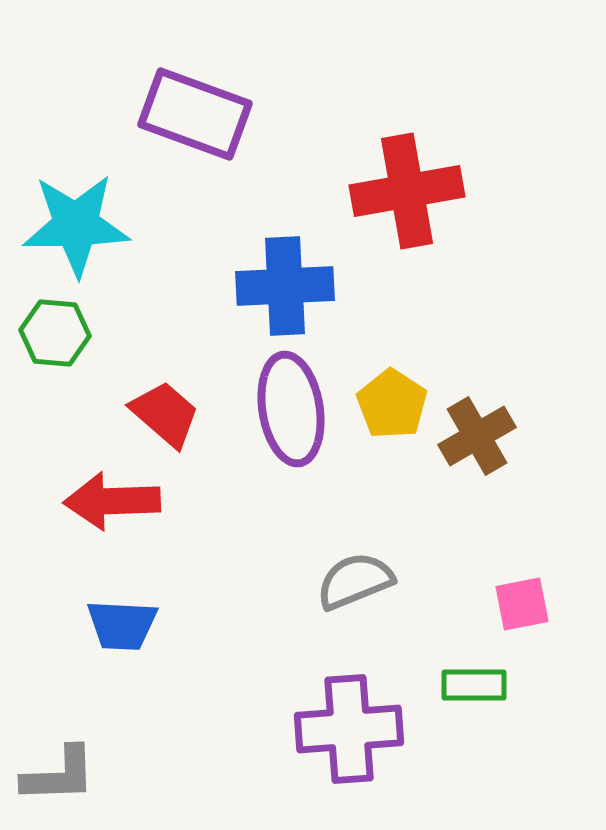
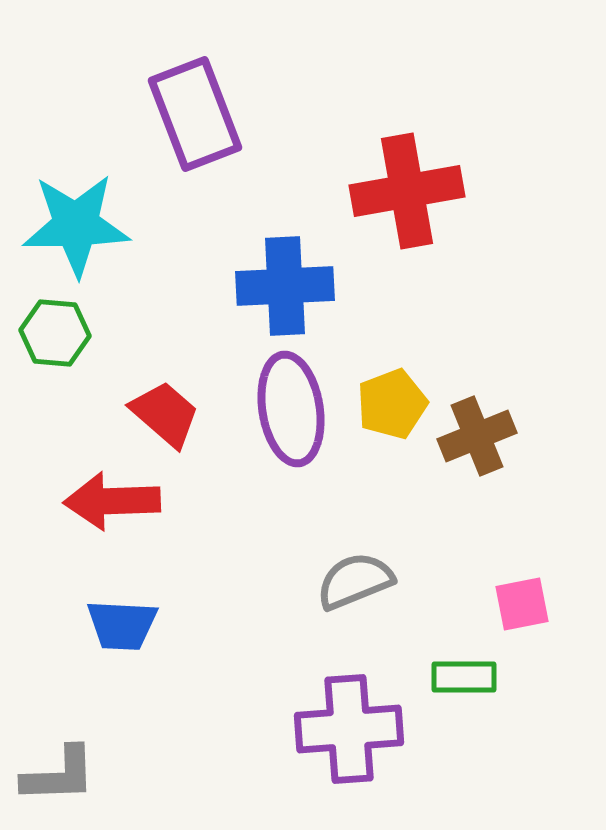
purple rectangle: rotated 49 degrees clockwise
yellow pentagon: rotated 18 degrees clockwise
brown cross: rotated 8 degrees clockwise
green rectangle: moved 10 px left, 8 px up
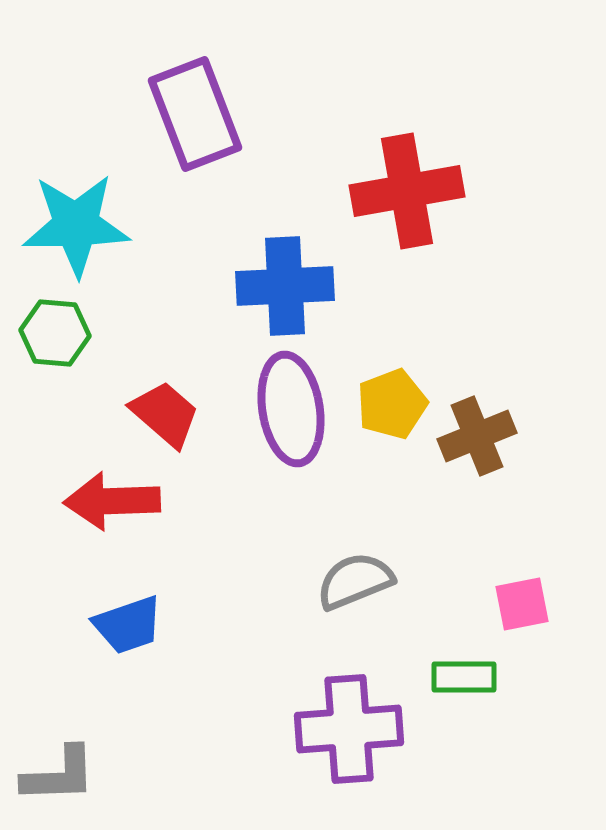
blue trapezoid: moved 6 px right; rotated 22 degrees counterclockwise
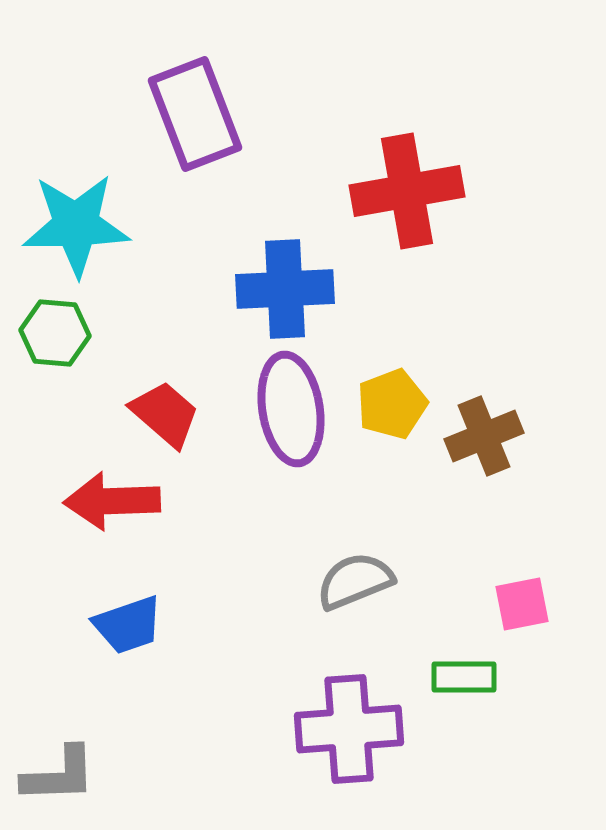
blue cross: moved 3 px down
brown cross: moved 7 px right
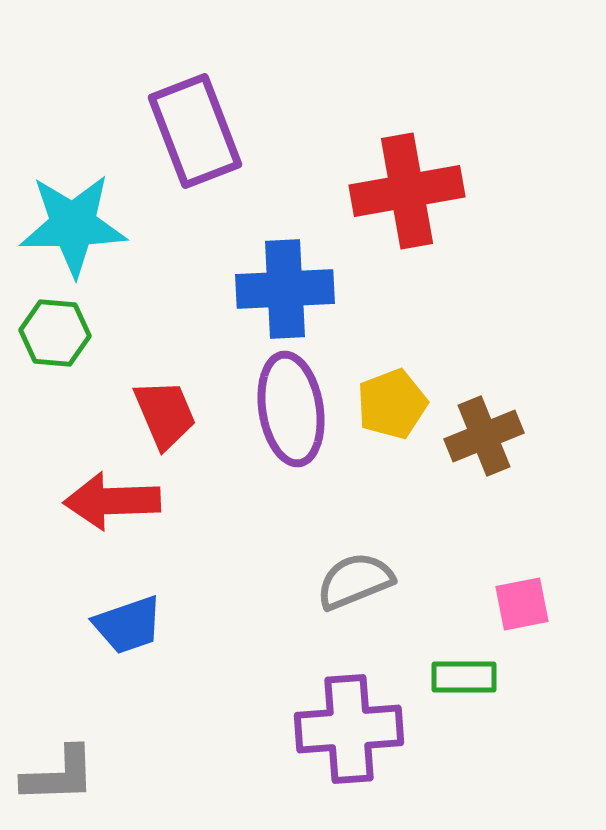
purple rectangle: moved 17 px down
cyan star: moved 3 px left
red trapezoid: rotated 26 degrees clockwise
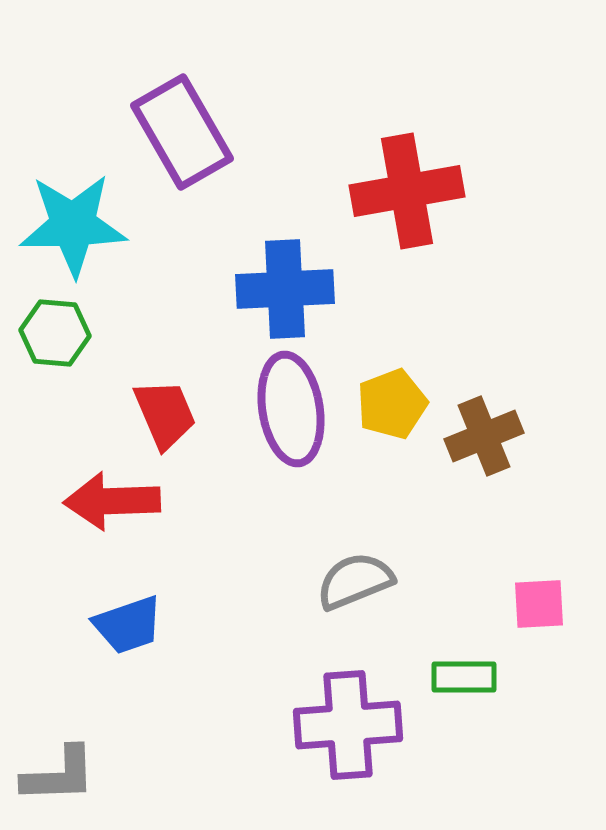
purple rectangle: moved 13 px left, 1 px down; rotated 9 degrees counterclockwise
pink square: moved 17 px right; rotated 8 degrees clockwise
purple cross: moved 1 px left, 4 px up
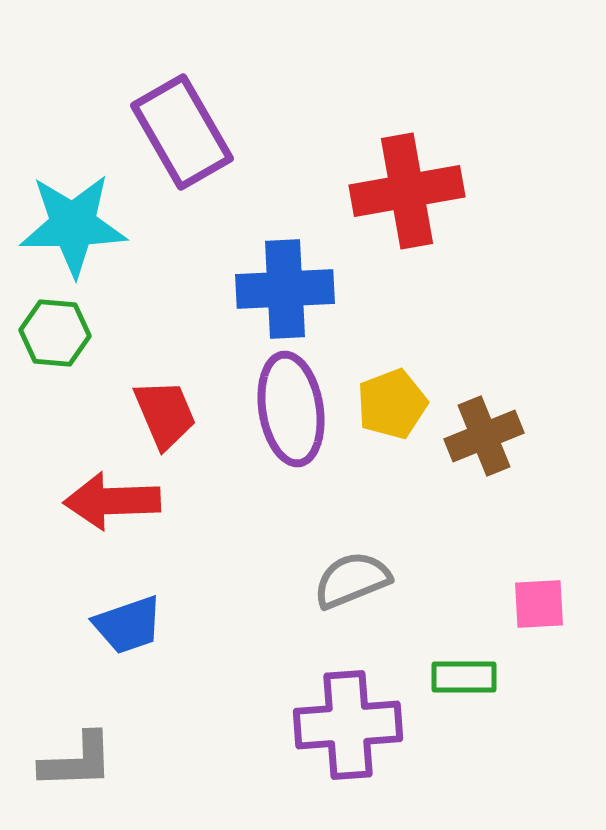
gray semicircle: moved 3 px left, 1 px up
gray L-shape: moved 18 px right, 14 px up
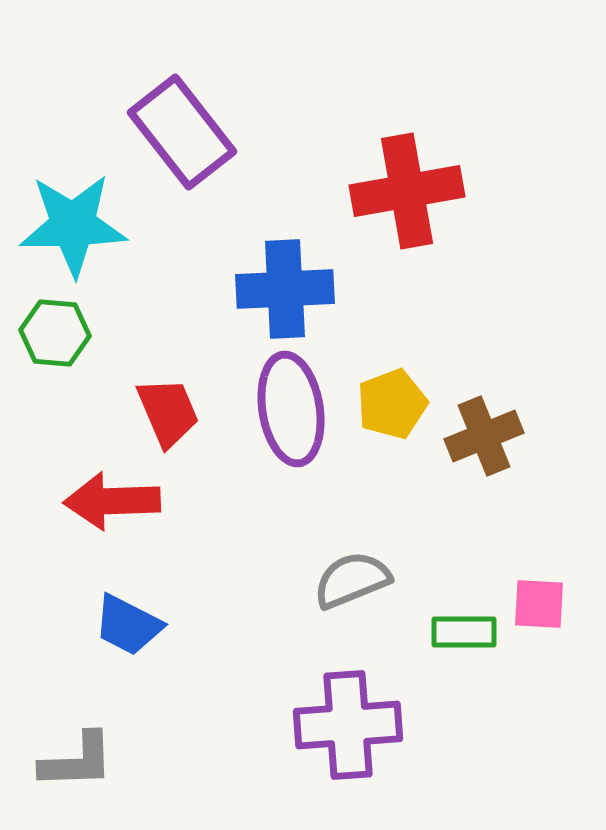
purple rectangle: rotated 8 degrees counterclockwise
red trapezoid: moved 3 px right, 2 px up
pink square: rotated 6 degrees clockwise
blue trapezoid: rotated 46 degrees clockwise
green rectangle: moved 45 px up
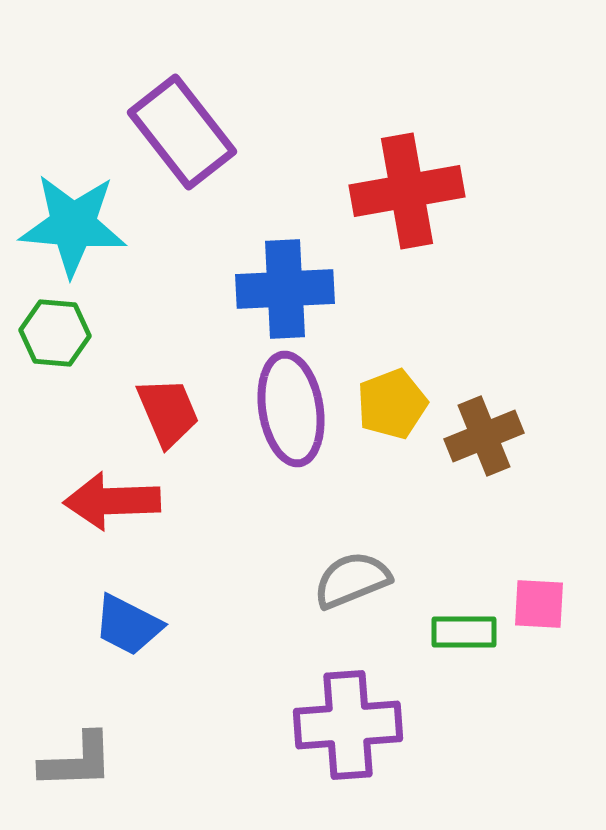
cyan star: rotated 6 degrees clockwise
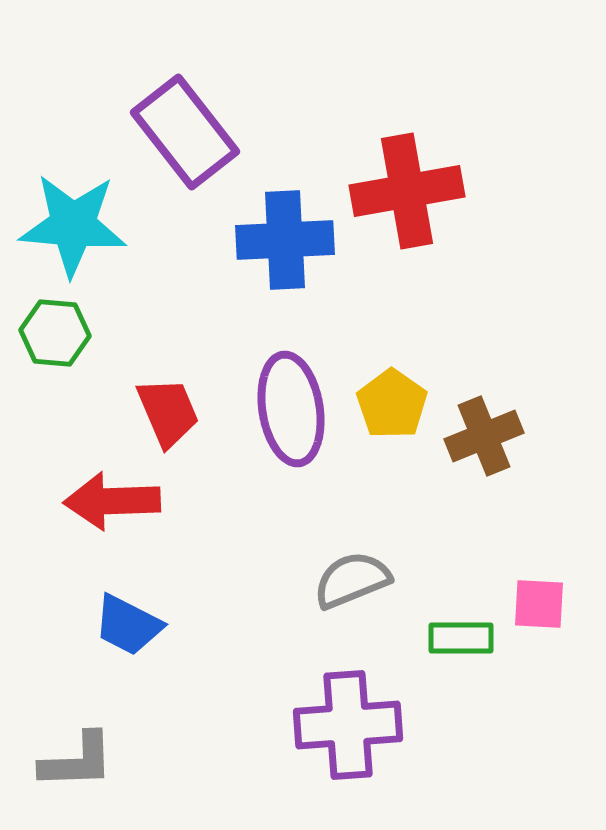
purple rectangle: moved 3 px right
blue cross: moved 49 px up
yellow pentagon: rotated 16 degrees counterclockwise
green rectangle: moved 3 px left, 6 px down
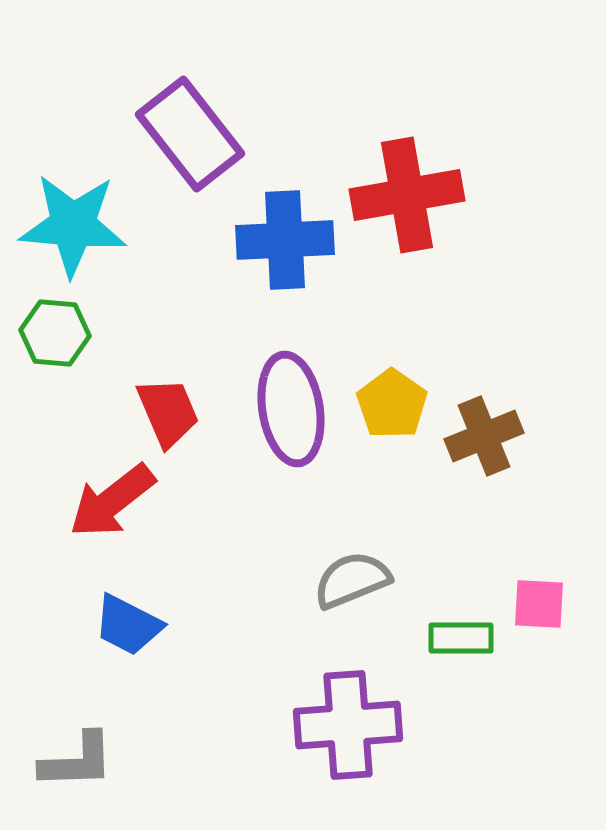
purple rectangle: moved 5 px right, 2 px down
red cross: moved 4 px down
red arrow: rotated 36 degrees counterclockwise
